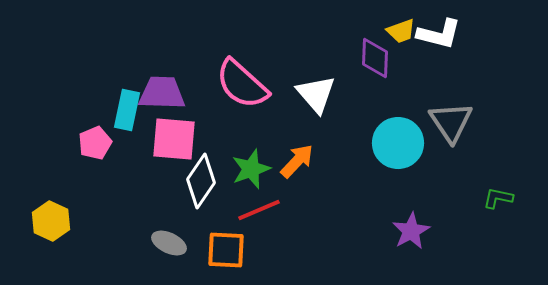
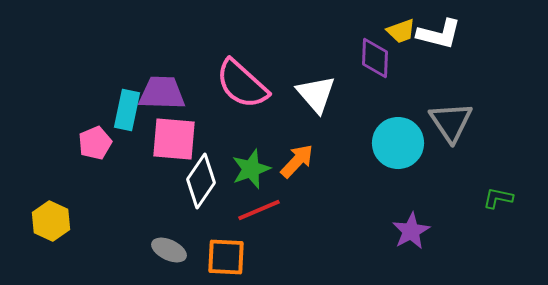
gray ellipse: moved 7 px down
orange square: moved 7 px down
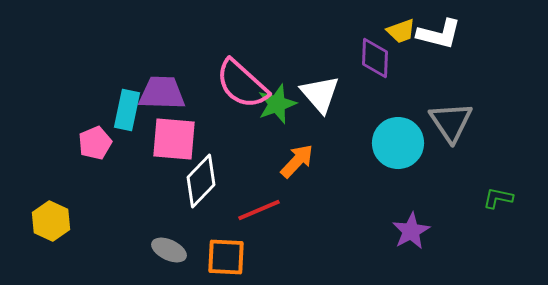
white triangle: moved 4 px right
green star: moved 26 px right, 65 px up
white diamond: rotated 10 degrees clockwise
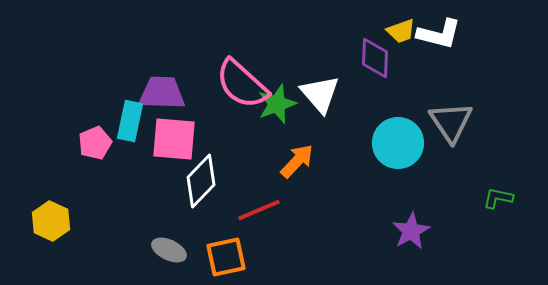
cyan rectangle: moved 3 px right, 11 px down
orange square: rotated 15 degrees counterclockwise
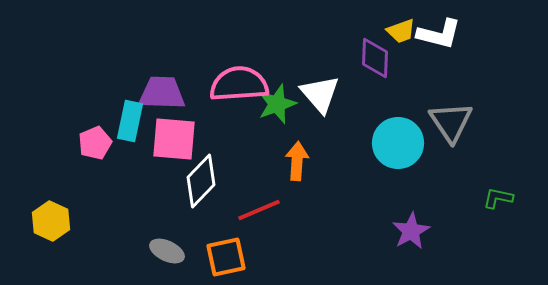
pink semicircle: moved 3 px left; rotated 134 degrees clockwise
orange arrow: rotated 39 degrees counterclockwise
gray ellipse: moved 2 px left, 1 px down
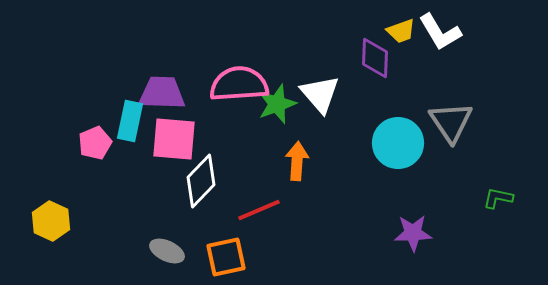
white L-shape: moved 1 px right, 2 px up; rotated 45 degrees clockwise
purple star: moved 2 px right, 2 px down; rotated 27 degrees clockwise
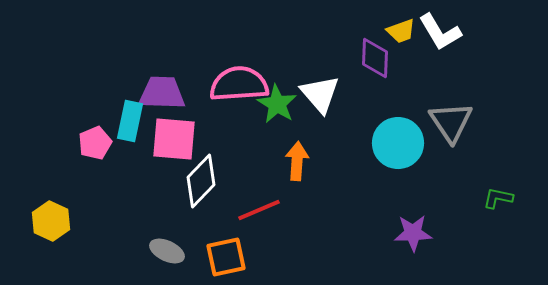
green star: rotated 21 degrees counterclockwise
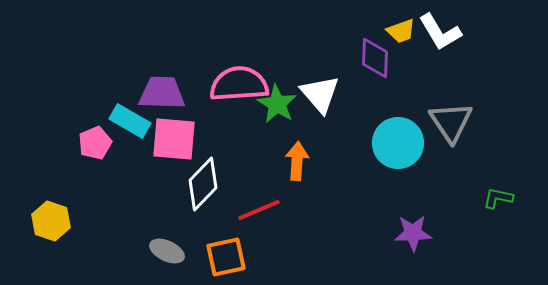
cyan rectangle: rotated 72 degrees counterclockwise
white diamond: moved 2 px right, 3 px down
yellow hexagon: rotated 6 degrees counterclockwise
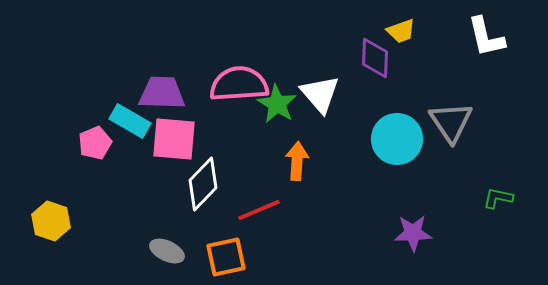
white L-shape: moved 46 px right, 5 px down; rotated 18 degrees clockwise
cyan circle: moved 1 px left, 4 px up
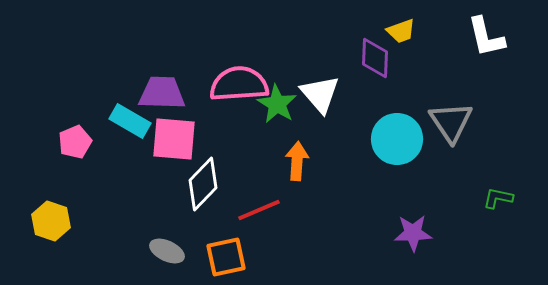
pink pentagon: moved 20 px left, 1 px up
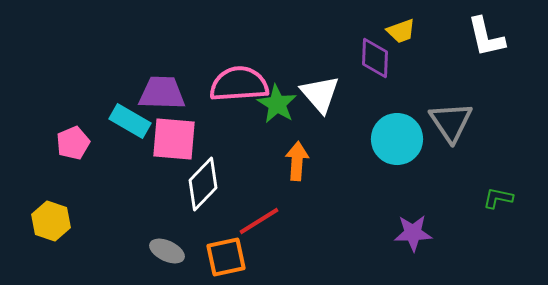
pink pentagon: moved 2 px left, 1 px down
red line: moved 11 px down; rotated 9 degrees counterclockwise
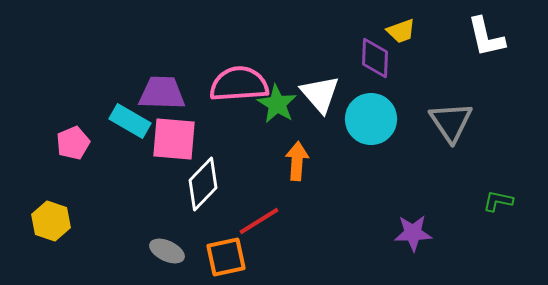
cyan circle: moved 26 px left, 20 px up
green L-shape: moved 3 px down
